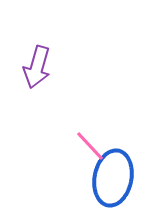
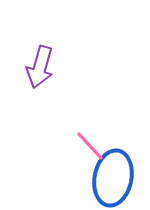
purple arrow: moved 3 px right
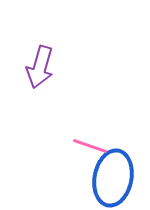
pink line: rotated 28 degrees counterclockwise
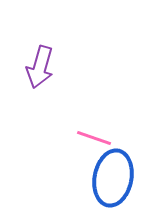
pink line: moved 4 px right, 8 px up
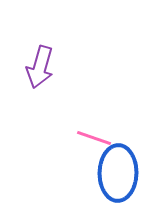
blue ellipse: moved 5 px right, 5 px up; rotated 10 degrees counterclockwise
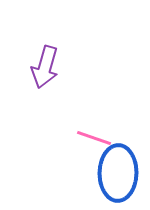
purple arrow: moved 5 px right
